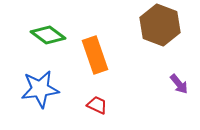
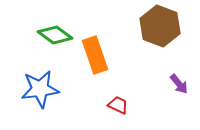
brown hexagon: moved 1 px down
green diamond: moved 7 px right
red trapezoid: moved 21 px right
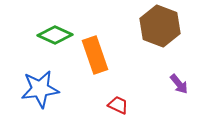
green diamond: rotated 12 degrees counterclockwise
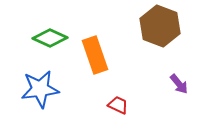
green diamond: moved 5 px left, 3 px down
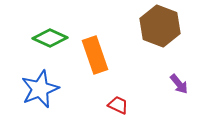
blue star: rotated 15 degrees counterclockwise
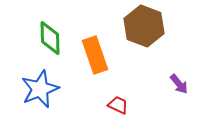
brown hexagon: moved 16 px left
green diamond: rotated 64 degrees clockwise
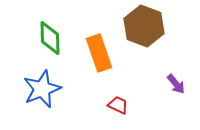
orange rectangle: moved 4 px right, 2 px up
purple arrow: moved 3 px left
blue star: moved 2 px right
